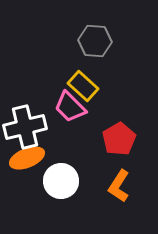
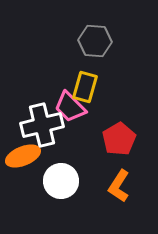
yellow rectangle: moved 2 px right, 1 px down; rotated 64 degrees clockwise
white cross: moved 17 px right, 2 px up
orange ellipse: moved 4 px left, 2 px up
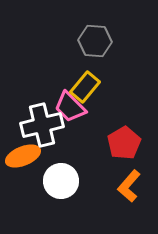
yellow rectangle: rotated 24 degrees clockwise
red pentagon: moved 5 px right, 4 px down
orange L-shape: moved 10 px right; rotated 8 degrees clockwise
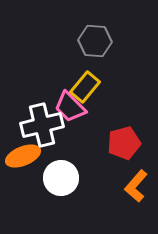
red pentagon: rotated 16 degrees clockwise
white circle: moved 3 px up
orange L-shape: moved 7 px right
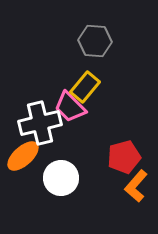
white cross: moved 2 px left, 2 px up
red pentagon: moved 14 px down
orange ellipse: rotated 20 degrees counterclockwise
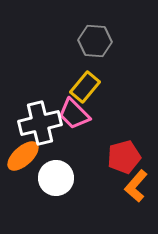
pink trapezoid: moved 4 px right, 7 px down
white circle: moved 5 px left
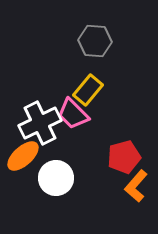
yellow rectangle: moved 3 px right, 3 px down
pink trapezoid: moved 1 px left
white cross: rotated 12 degrees counterclockwise
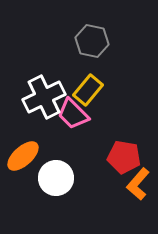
gray hexagon: moved 3 px left; rotated 8 degrees clockwise
white cross: moved 4 px right, 26 px up
red pentagon: rotated 24 degrees clockwise
orange L-shape: moved 2 px right, 2 px up
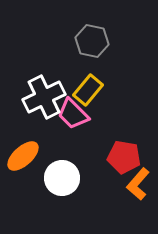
white circle: moved 6 px right
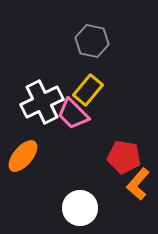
white cross: moved 2 px left, 5 px down
orange ellipse: rotated 8 degrees counterclockwise
white circle: moved 18 px right, 30 px down
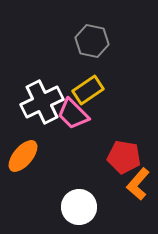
yellow rectangle: rotated 16 degrees clockwise
white circle: moved 1 px left, 1 px up
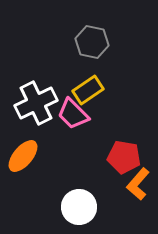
gray hexagon: moved 1 px down
white cross: moved 6 px left, 1 px down
